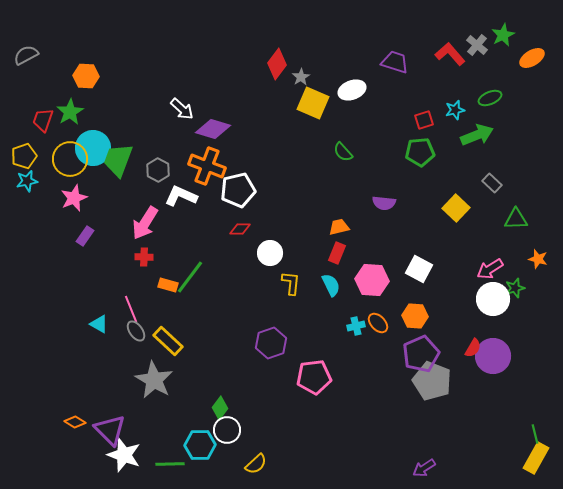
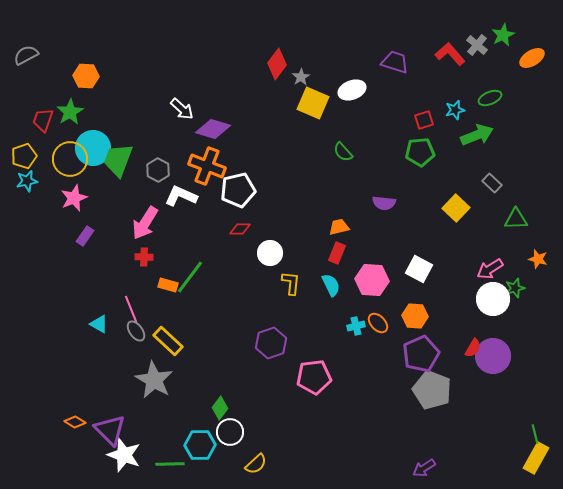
gray pentagon at (432, 381): moved 9 px down
white circle at (227, 430): moved 3 px right, 2 px down
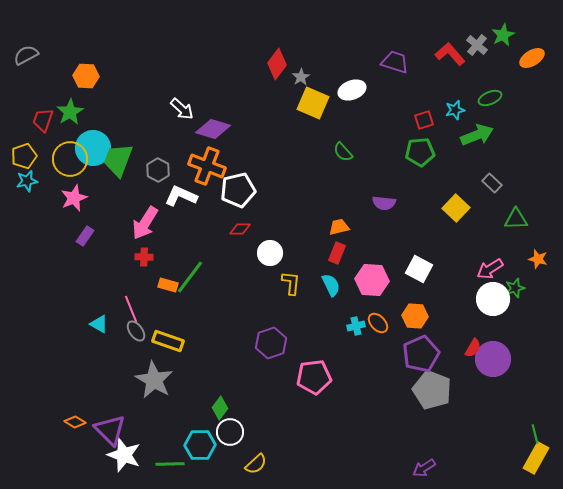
yellow rectangle at (168, 341): rotated 24 degrees counterclockwise
purple circle at (493, 356): moved 3 px down
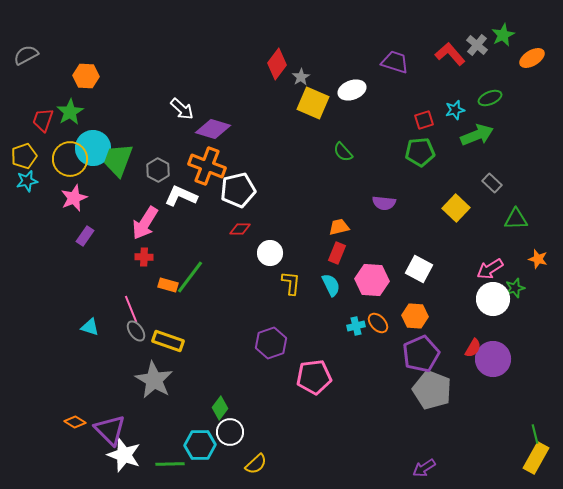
cyan triangle at (99, 324): moved 9 px left, 3 px down; rotated 12 degrees counterclockwise
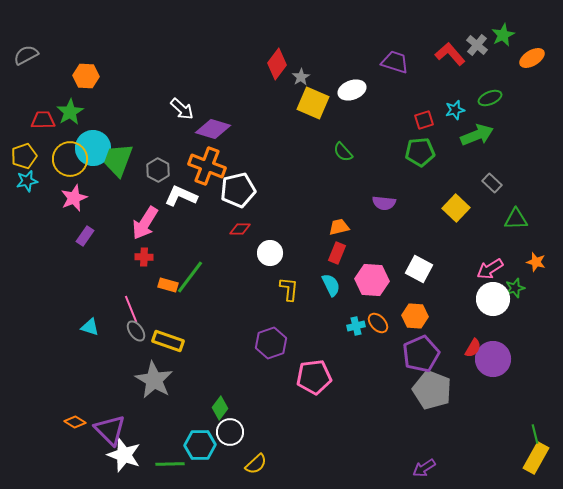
red trapezoid at (43, 120): rotated 70 degrees clockwise
orange star at (538, 259): moved 2 px left, 3 px down
yellow L-shape at (291, 283): moved 2 px left, 6 px down
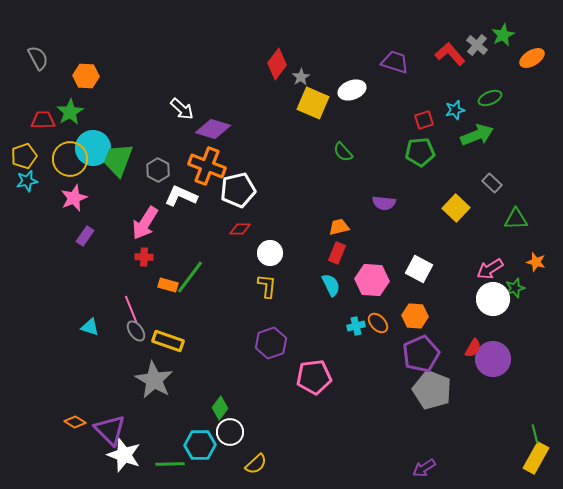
gray semicircle at (26, 55): moved 12 px right, 3 px down; rotated 90 degrees clockwise
yellow L-shape at (289, 289): moved 22 px left, 3 px up
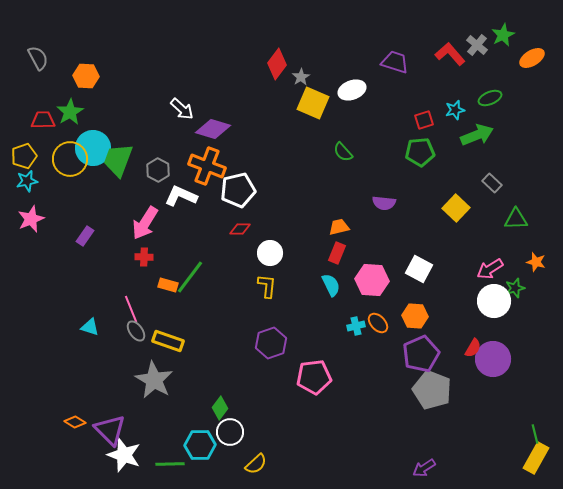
pink star at (74, 198): moved 43 px left, 21 px down
white circle at (493, 299): moved 1 px right, 2 px down
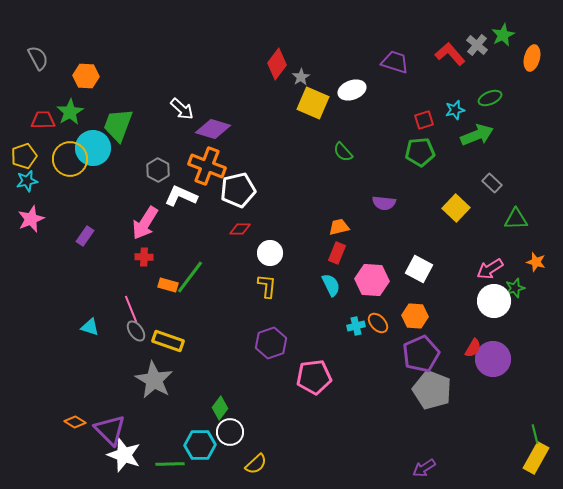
orange ellipse at (532, 58): rotated 45 degrees counterclockwise
green trapezoid at (118, 160): moved 35 px up
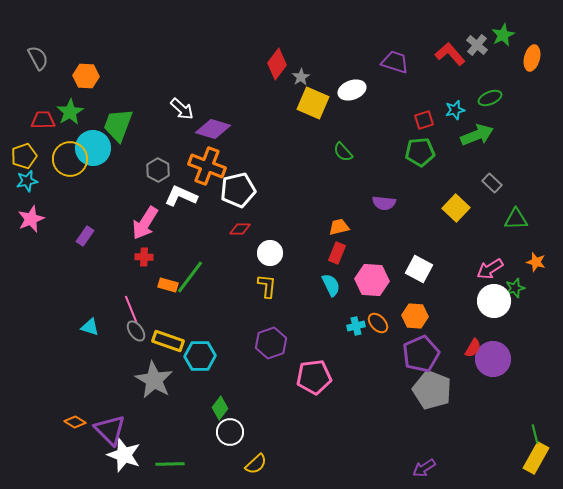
cyan hexagon at (200, 445): moved 89 px up
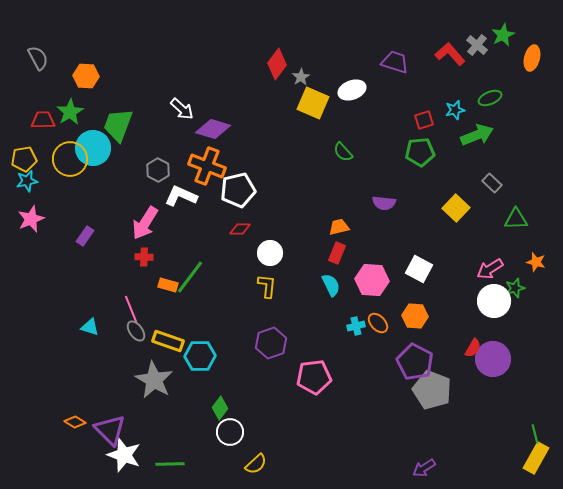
yellow pentagon at (24, 156): moved 3 px down; rotated 10 degrees clockwise
purple pentagon at (421, 354): moved 6 px left, 8 px down; rotated 21 degrees counterclockwise
